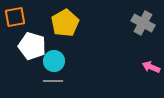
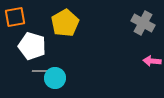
cyan circle: moved 1 px right, 17 px down
pink arrow: moved 1 px right, 6 px up; rotated 18 degrees counterclockwise
gray line: moved 11 px left, 10 px up
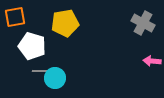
yellow pentagon: rotated 20 degrees clockwise
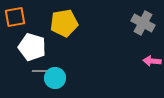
yellow pentagon: moved 1 px left
white pentagon: moved 1 px down
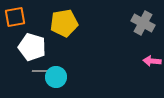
cyan circle: moved 1 px right, 1 px up
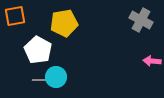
orange square: moved 1 px up
gray cross: moved 2 px left, 3 px up
white pentagon: moved 6 px right, 3 px down; rotated 12 degrees clockwise
gray line: moved 9 px down
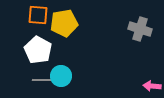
orange square: moved 23 px right, 1 px up; rotated 15 degrees clockwise
gray cross: moved 1 px left, 9 px down; rotated 10 degrees counterclockwise
pink arrow: moved 25 px down
cyan circle: moved 5 px right, 1 px up
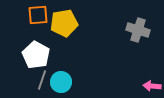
orange square: rotated 10 degrees counterclockwise
gray cross: moved 2 px left, 1 px down
white pentagon: moved 2 px left, 5 px down
cyan circle: moved 6 px down
gray line: rotated 72 degrees counterclockwise
